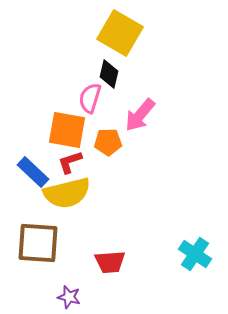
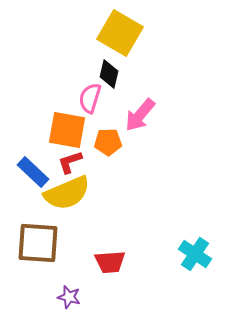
yellow semicircle: rotated 9 degrees counterclockwise
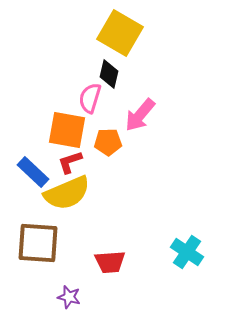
cyan cross: moved 8 px left, 2 px up
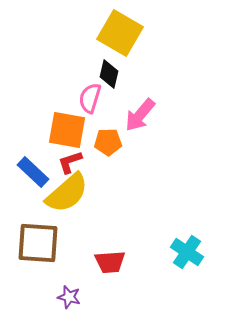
yellow semicircle: rotated 18 degrees counterclockwise
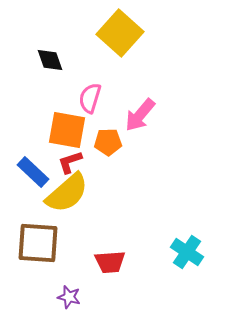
yellow square: rotated 12 degrees clockwise
black diamond: moved 59 px left, 14 px up; rotated 32 degrees counterclockwise
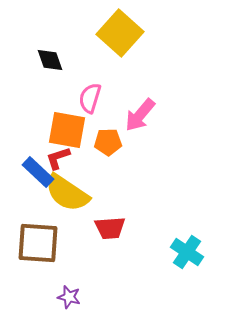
red L-shape: moved 12 px left, 4 px up
blue rectangle: moved 5 px right
yellow semicircle: rotated 75 degrees clockwise
red trapezoid: moved 34 px up
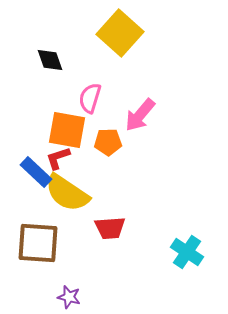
blue rectangle: moved 2 px left
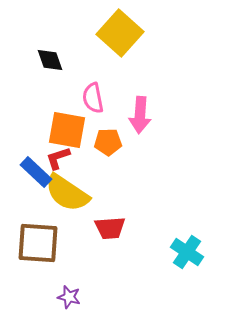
pink semicircle: moved 3 px right; rotated 28 degrees counterclockwise
pink arrow: rotated 36 degrees counterclockwise
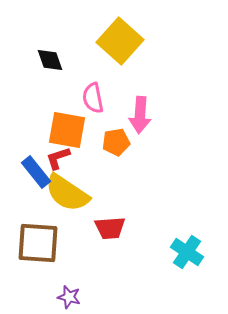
yellow square: moved 8 px down
orange pentagon: moved 8 px right; rotated 8 degrees counterclockwise
blue rectangle: rotated 8 degrees clockwise
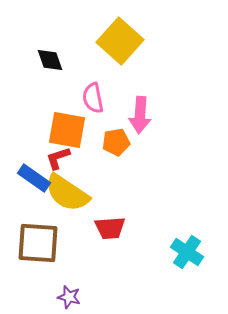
blue rectangle: moved 2 px left, 6 px down; rotated 16 degrees counterclockwise
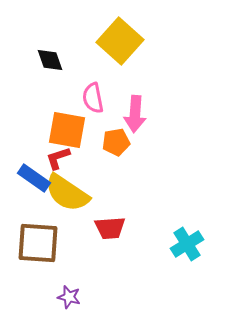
pink arrow: moved 5 px left, 1 px up
cyan cross: moved 8 px up; rotated 24 degrees clockwise
